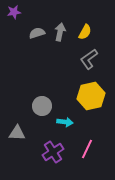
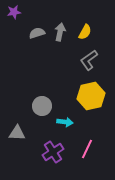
gray L-shape: moved 1 px down
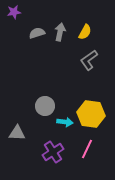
yellow hexagon: moved 18 px down; rotated 20 degrees clockwise
gray circle: moved 3 px right
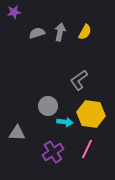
gray L-shape: moved 10 px left, 20 px down
gray circle: moved 3 px right
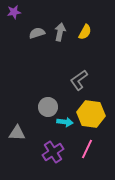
gray circle: moved 1 px down
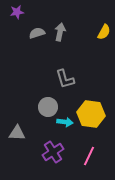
purple star: moved 3 px right
yellow semicircle: moved 19 px right
gray L-shape: moved 14 px left, 1 px up; rotated 70 degrees counterclockwise
pink line: moved 2 px right, 7 px down
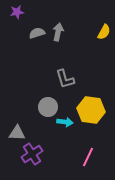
gray arrow: moved 2 px left
yellow hexagon: moved 4 px up
purple cross: moved 21 px left, 2 px down
pink line: moved 1 px left, 1 px down
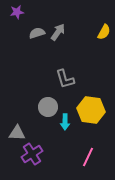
gray arrow: rotated 24 degrees clockwise
cyan arrow: rotated 84 degrees clockwise
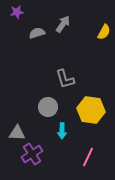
gray arrow: moved 5 px right, 8 px up
cyan arrow: moved 3 px left, 9 px down
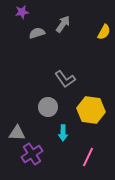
purple star: moved 5 px right
gray L-shape: rotated 20 degrees counterclockwise
cyan arrow: moved 1 px right, 2 px down
